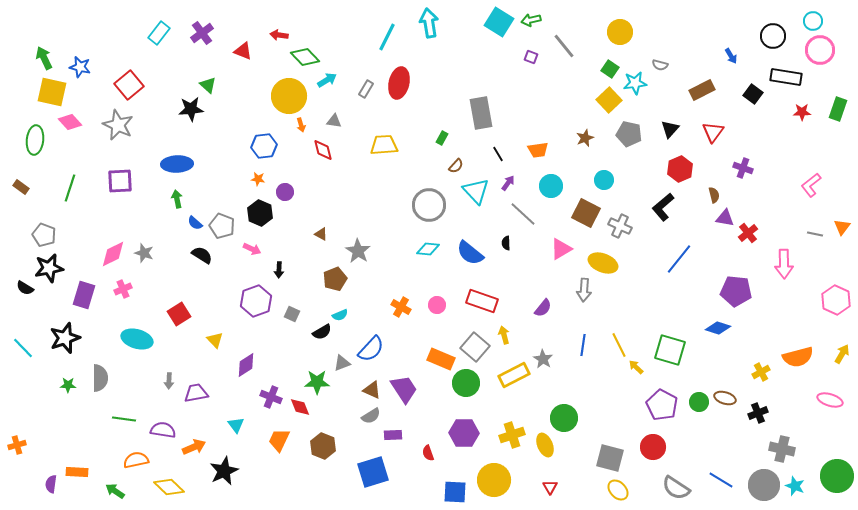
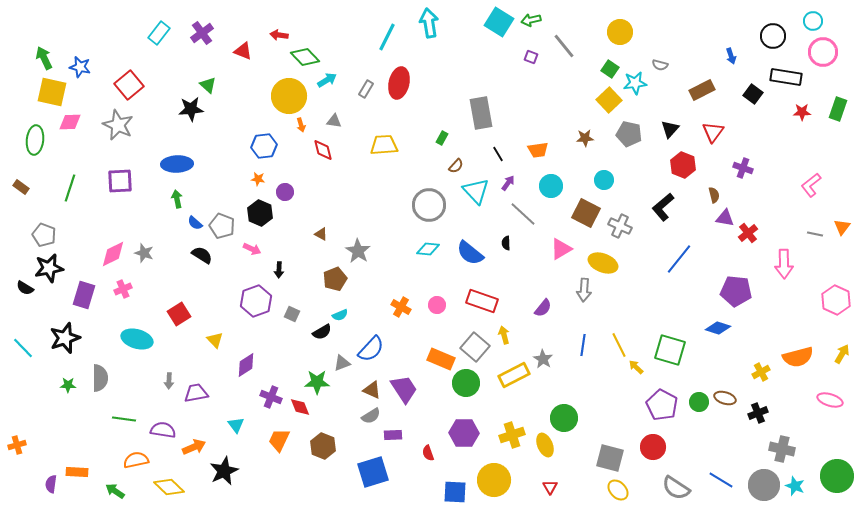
pink circle at (820, 50): moved 3 px right, 2 px down
blue arrow at (731, 56): rotated 14 degrees clockwise
pink diamond at (70, 122): rotated 50 degrees counterclockwise
brown star at (585, 138): rotated 18 degrees clockwise
red hexagon at (680, 169): moved 3 px right, 4 px up; rotated 15 degrees counterclockwise
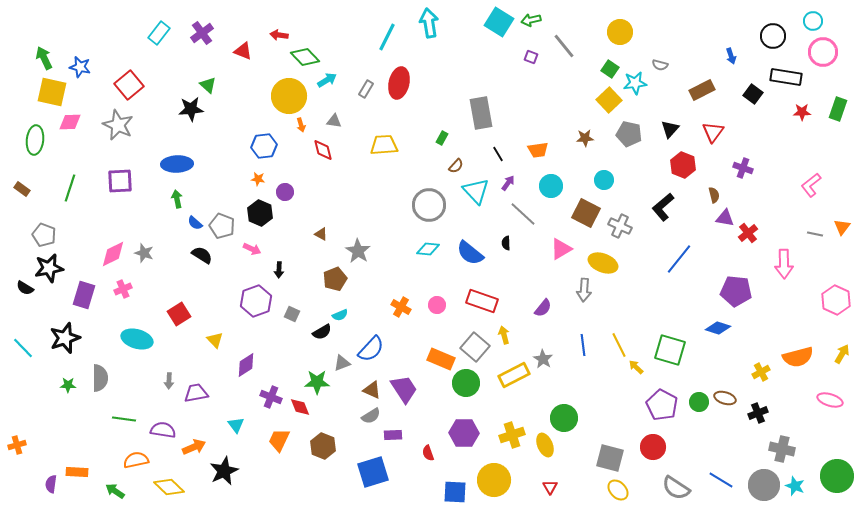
brown rectangle at (21, 187): moved 1 px right, 2 px down
blue line at (583, 345): rotated 15 degrees counterclockwise
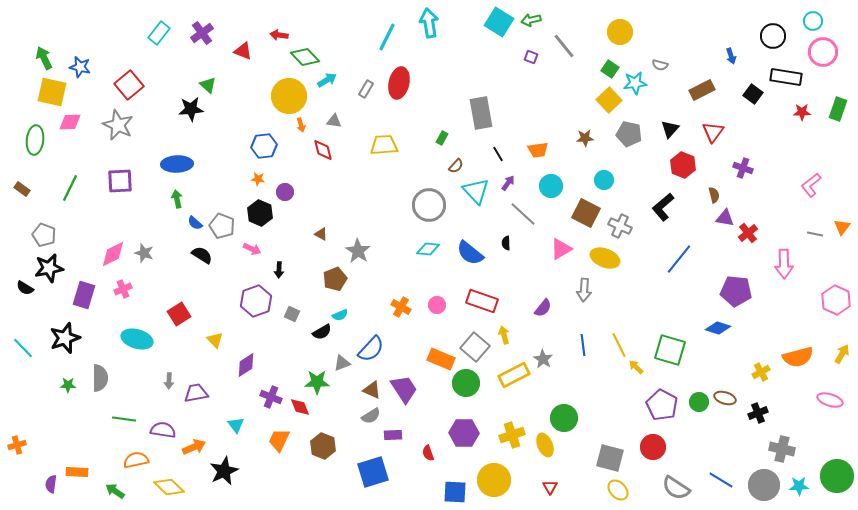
green line at (70, 188): rotated 8 degrees clockwise
yellow ellipse at (603, 263): moved 2 px right, 5 px up
cyan star at (795, 486): moved 4 px right; rotated 24 degrees counterclockwise
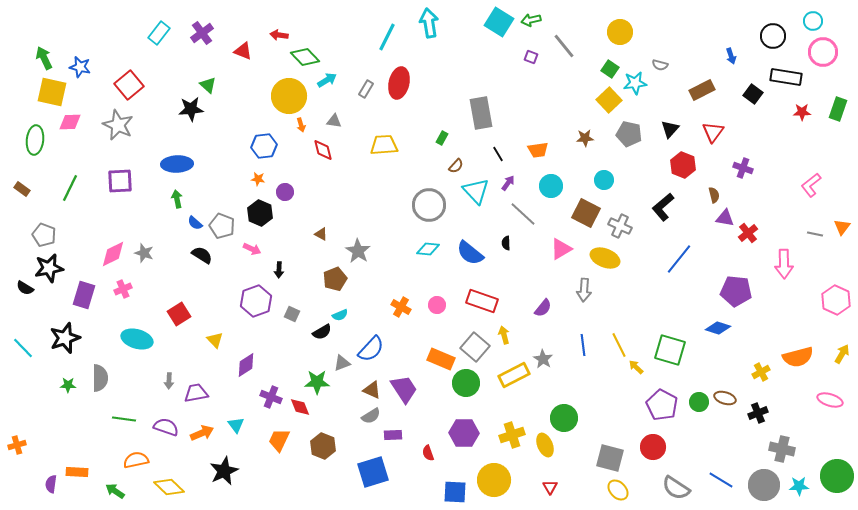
purple semicircle at (163, 430): moved 3 px right, 3 px up; rotated 10 degrees clockwise
orange arrow at (194, 447): moved 8 px right, 14 px up
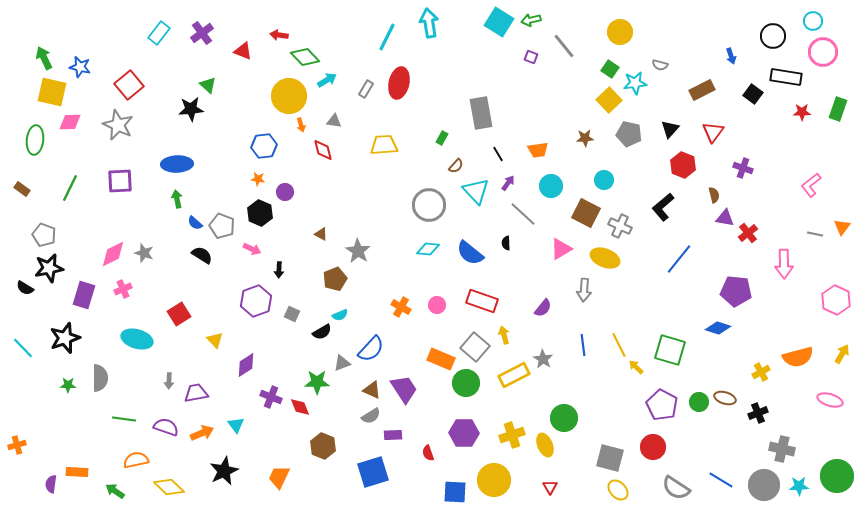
orange trapezoid at (279, 440): moved 37 px down
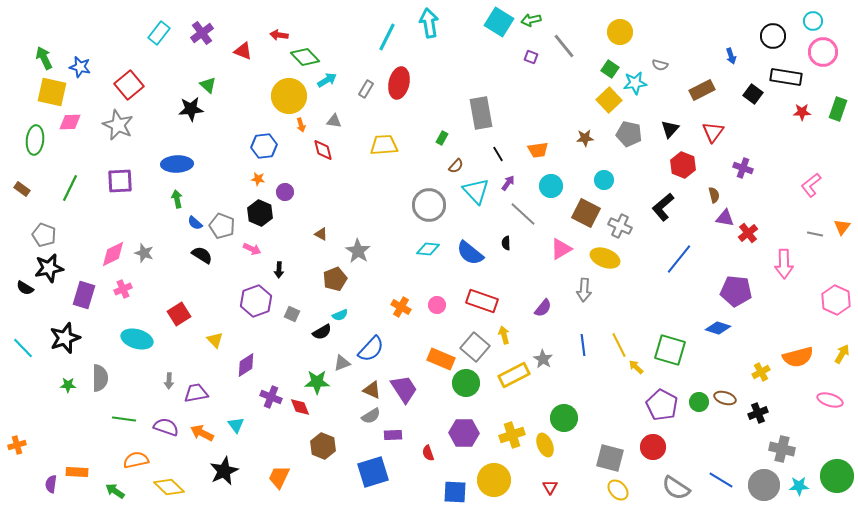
orange arrow at (202, 433): rotated 130 degrees counterclockwise
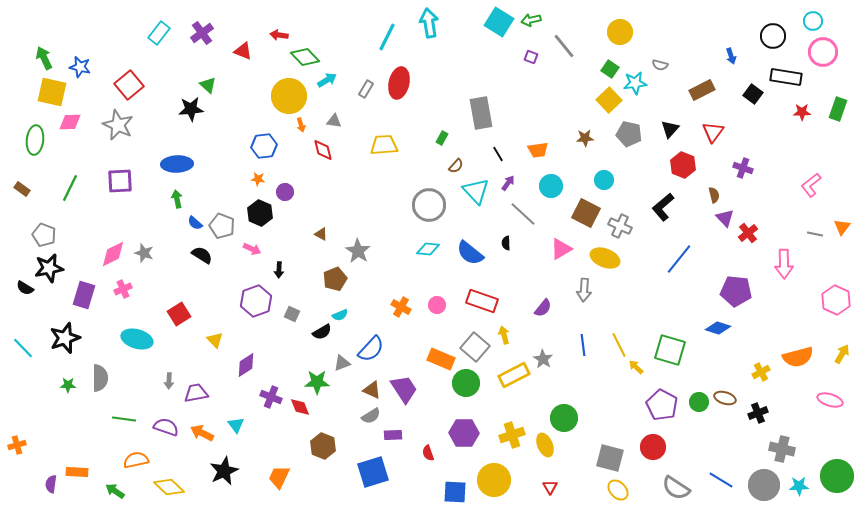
purple triangle at (725, 218): rotated 36 degrees clockwise
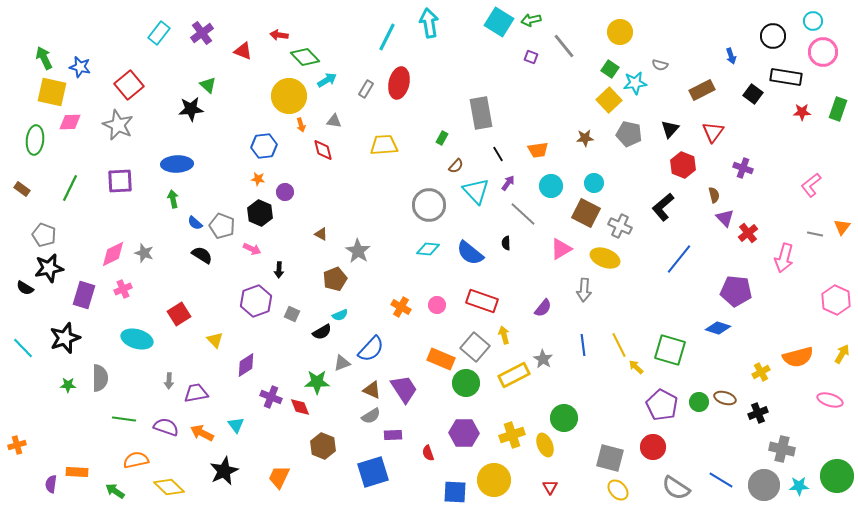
cyan circle at (604, 180): moved 10 px left, 3 px down
green arrow at (177, 199): moved 4 px left
pink arrow at (784, 264): moved 6 px up; rotated 16 degrees clockwise
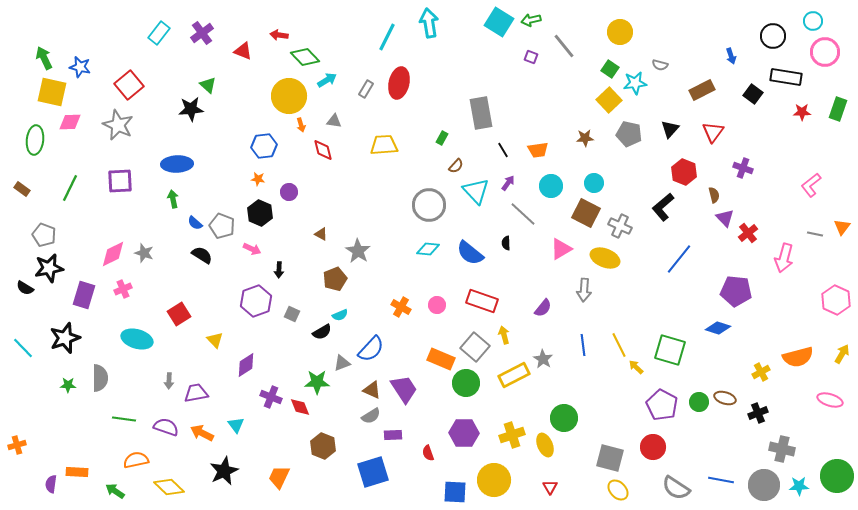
pink circle at (823, 52): moved 2 px right
black line at (498, 154): moved 5 px right, 4 px up
red hexagon at (683, 165): moved 1 px right, 7 px down
purple circle at (285, 192): moved 4 px right
blue line at (721, 480): rotated 20 degrees counterclockwise
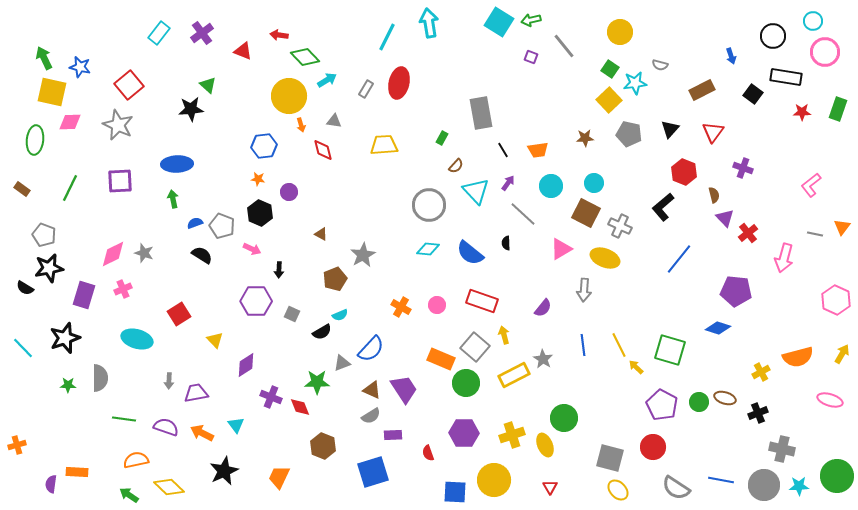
blue semicircle at (195, 223): rotated 119 degrees clockwise
gray star at (358, 251): moved 5 px right, 4 px down; rotated 10 degrees clockwise
purple hexagon at (256, 301): rotated 20 degrees clockwise
green arrow at (115, 491): moved 14 px right, 4 px down
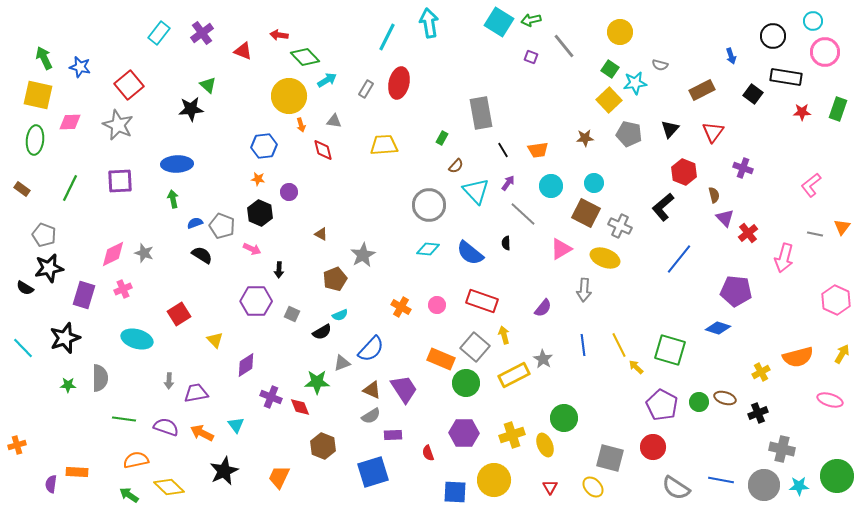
yellow square at (52, 92): moved 14 px left, 3 px down
yellow ellipse at (618, 490): moved 25 px left, 3 px up
